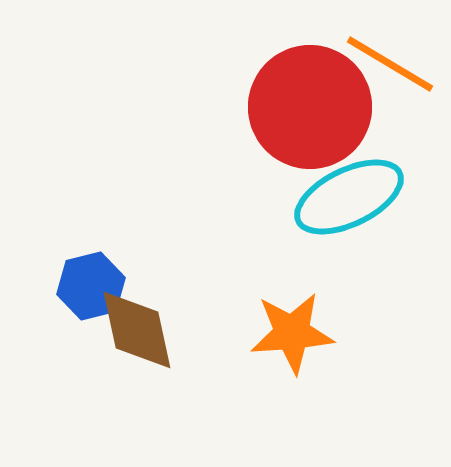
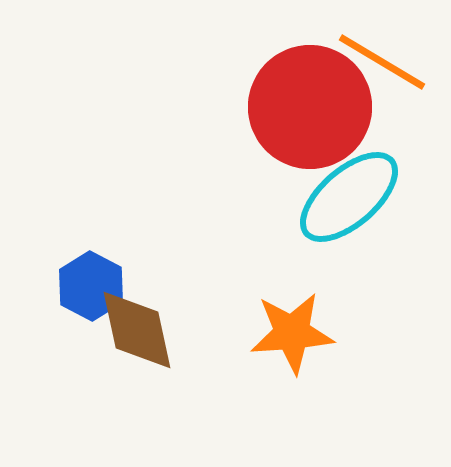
orange line: moved 8 px left, 2 px up
cyan ellipse: rotated 15 degrees counterclockwise
blue hexagon: rotated 18 degrees counterclockwise
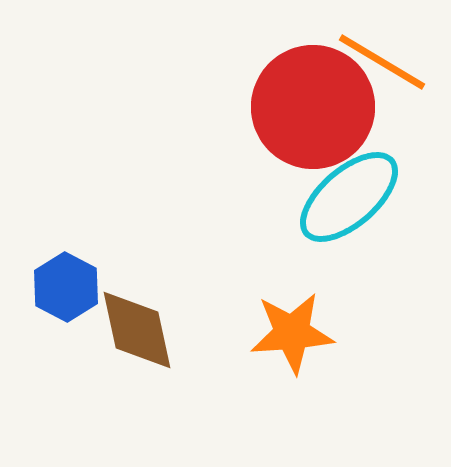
red circle: moved 3 px right
blue hexagon: moved 25 px left, 1 px down
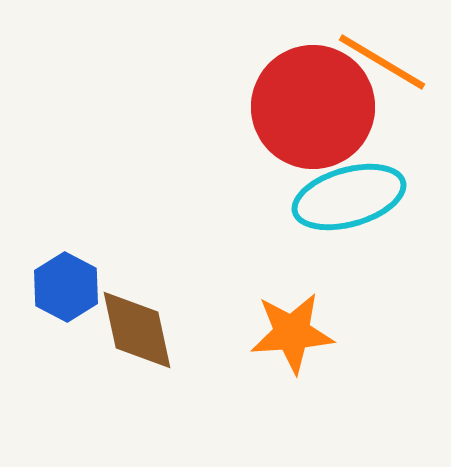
cyan ellipse: rotated 25 degrees clockwise
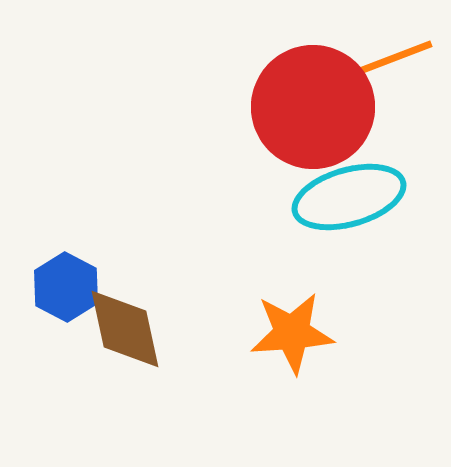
orange line: moved 4 px right, 1 px up; rotated 52 degrees counterclockwise
brown diamond: moved 12 px left, 1 px up
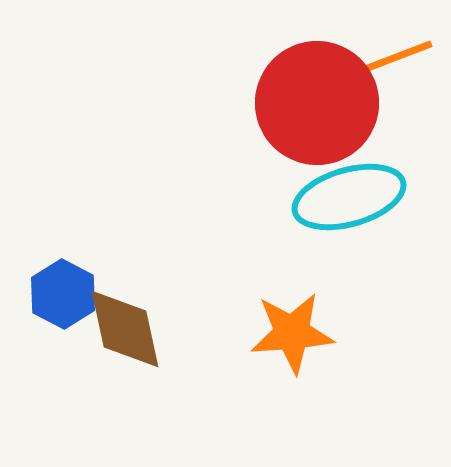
red circle: moved 4 px right, 4 px up
blue hexagon: moved 3 px left, 7 px down
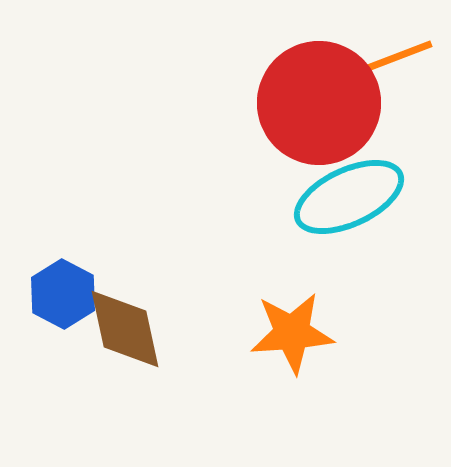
red circle: moved 2 px right
cyan ellipse: rotated 9 degrees counterclockwise
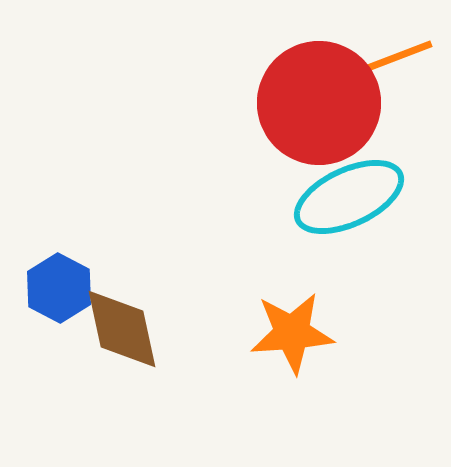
blue hexagon: moved 4 px left, 6 px up
brown diamond: moved 3 px left
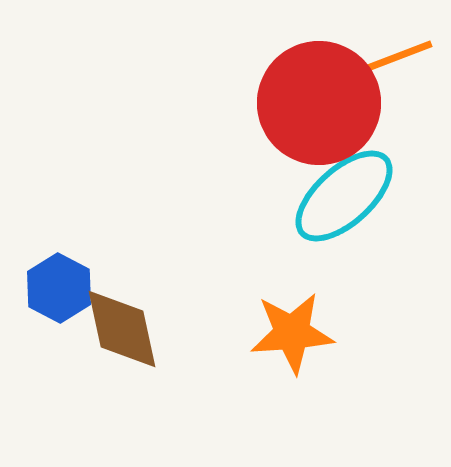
cyan ellipse: moved 5 px left, 1 px up; rotated 17 degrees counterclockwise
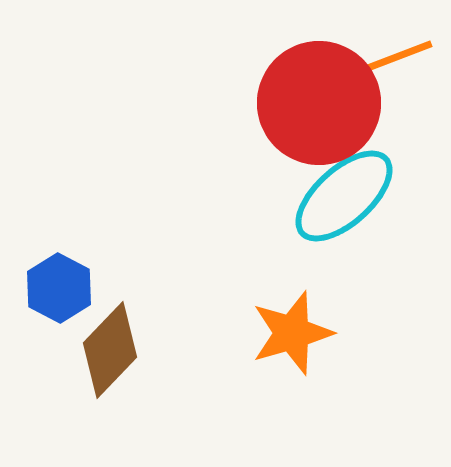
brown diamond: moved 12 px left, 21 px down; rotated 56 degrees clockwise
orange star: rotated 12 degrees counterclockwise
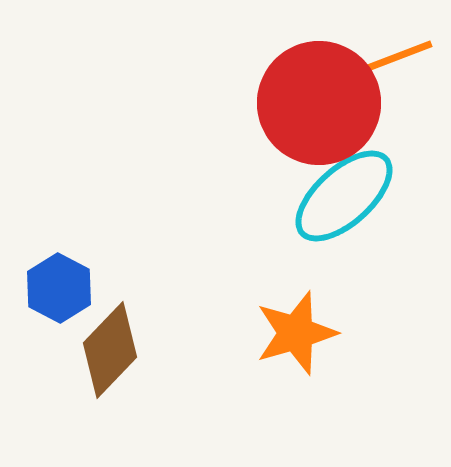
orange star: moved 4 px right
